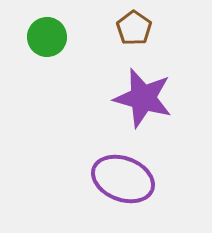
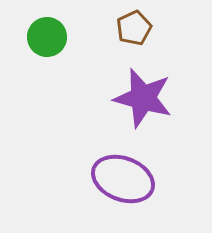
brown pentagon: rotated 12 degrees clockwise
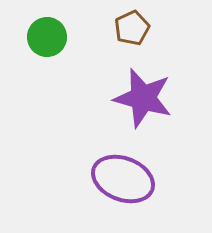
brown pentagon: moved 2 px left
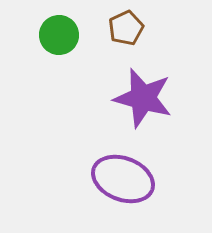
brown pentagon: moved 6 px left
green circle: moved 12 px right, 2 px up
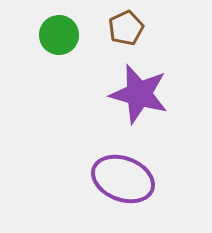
purple star: moved 4 px left, 4 px up
